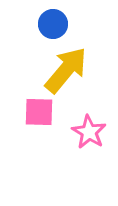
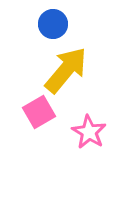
pink square: rotated 32 degrees counterclockwise
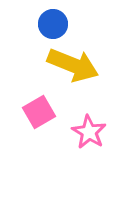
yellow arrow: moved 7 px right, 5 px up; rotated 72 degrees clockwise
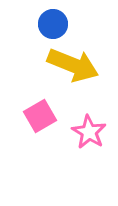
pink square: moved 1 px right, 4 px down
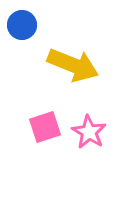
blue circle: moved 31 px left, 1 px down
pink square: moved 5 px right, 11 px down; rotated 12 degrees clockwise
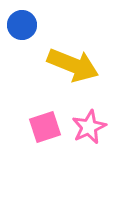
pink star: moved 5 px up; rotated 16 degrees clockwise
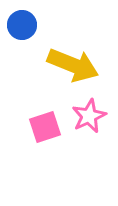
pink star: moved 11 px up
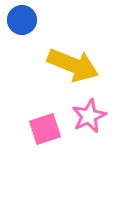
blue circle: moved 5 px up
pink square: moved 2 px down
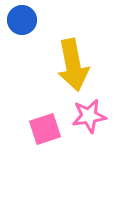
yellow arrow: rotated 57 degrees clockwise
pink star: rotated 16 degrees clockwise
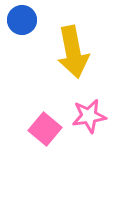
yellow arrow: moved 13 px up
pink square: rotated 32 degrees counterclockwise
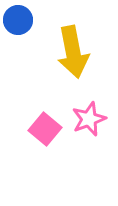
blue circle: moved 4 px left
pink star: moved 3 px down; rotated 12 degrees counterclockwise
